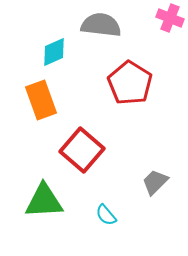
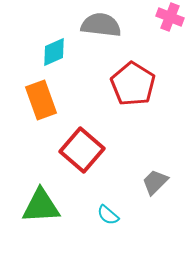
pink cross: moved 1 px up
red pentagon: moved 3 px right, 1 px down
green triangle: moved 3 px left, 5 px down
cyan semicircle: moved 2 px right; rotated 10 degrees counterclockwise
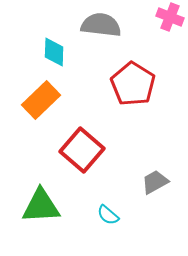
cyan diamond: rotated 64 degrees counterclockwise
orange rectangle: rotated 66 degrees clockwise
gray trapezoid: rotated 16 degrees clockwise
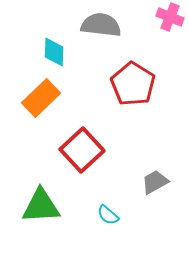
orange rectangle: moved 2 px up
red square: rotated 6 degrees clockwise
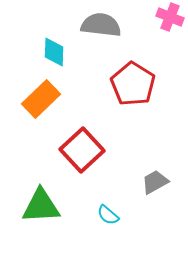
orange rectangle: moved 1 px down
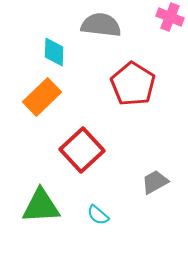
orange rectangle: moved 1 px right, 2 px up
cyan semicircle: moved 10 px left
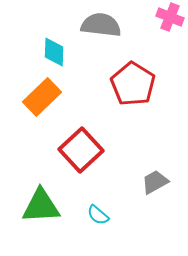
red square: moved 1 px left
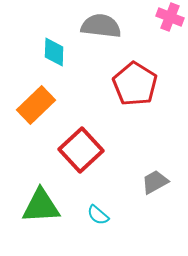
gray semicircle: moved 1 px down
red pentagon: moved 2 px right
orange rectangle: moved 6 px left, 8 px down
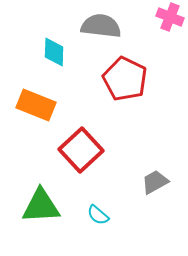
red pentagon: moved 10 px left, 5 px up; rotated 6 degrees counterclockwise
orange rectangle: rotated 66 degrees clockwise
